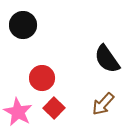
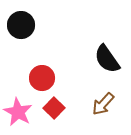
black circle: moved 2 px left
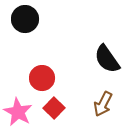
black circle: moved 4 px right, 6 px up
brown arrow: rotated 15 degrees counterclockwise
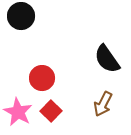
black circle: moved 4 px left, 3 px up
red square: moved 3 px left, 3 px down
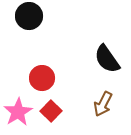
black circle: moved 8 px right
pink star: rotated 12 degrees clockwise
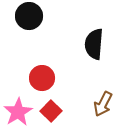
black semicircle: moved 13 px left, 15 px up; rotated 40 degrees clockwise
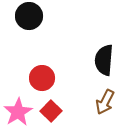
black semicircle: moved 10 px right, 16 px down
brown arrow: moved 2 px right, 2 px up
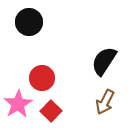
black circle: moved 6 px down
black semicircle: moved 1 px down; rotated 28 degrees clockwise
pink star: moved 8 px up
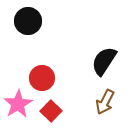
black circle: moved 1 px left, 1 px up
